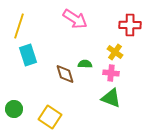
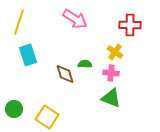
yellow line: moved 4 px up
yellow square: moved 3 px left
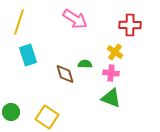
green circle: moved 3 px left, 3 px down
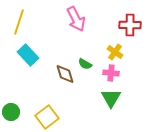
pink arrow: moved 1 px right; rotated 30 degrees clockwise
cyan rectangle: rotated 25 degrees counterclockwise
green semicircle: rotated 152 degrees counterclockwise
green triangle: rotated 40 degrees clockwise
yellow square: rotated 20 degrees clockwise
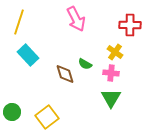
green circle: moved 1 px right
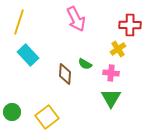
yellow cross: moved 3 px right, 3 px up; rotated 21 degrees clockwise
brown diamond: rotated 20 degrees clockwise
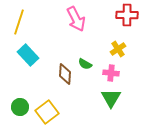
red cross: moved 3 px left, 10 px up
green circle: moved 8 px right, 5 px up
yellow square: moved 5 px up
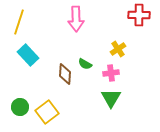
red cross: moved 12 px right
pink arrow: rotated 25 degrees clockwise
pink cross: rotated 14 degrees counterclockwise
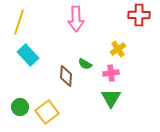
brown diamond: moved 1 px right, 2 px down
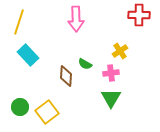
yellow cross: moved 2 px right, 2 px down
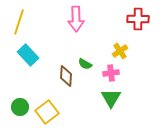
red cross: moved 1 px left, 4 px down
